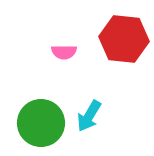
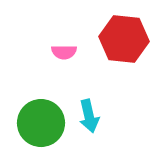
cyan arrow: rotated 44 degrees counterclockwise
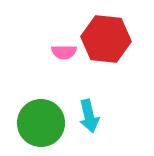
red hexagon: moved 18 px left
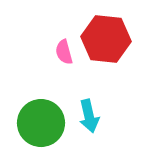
pink semicircle: rotated 75 degrees clockwise
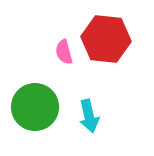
green circle: moved 6 px left, 16 px up
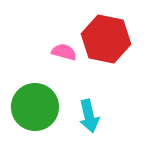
red hexagon: rotated 6 degrees clockwise
pink semicircle: rotated 120 degrees clockwise
